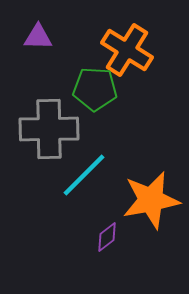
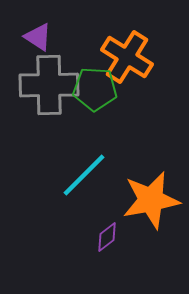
purple triangle: rotated 32 degrees clockwise
orange cross: moved 7 px down
gray cross: moved 44 px up
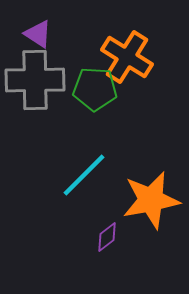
purple triangle: moved 3 px up
gray cross: moved 14 px left, 5 px up
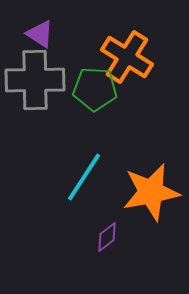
purple triangle: moved 2 px right
cyan line: moved 2 px down; rotated 12 degrees counterclockwise
orange star: moved 8 px up
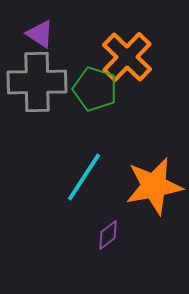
orange cross: rotated 12 degrees clockwise
gray cross: moved 2 px right, 2 px down
green pentagon: rotated 15 degrees clockwise
orange star: moved 3 px right, 6 px up
purple diamond: moved 1 px right, 2 px up
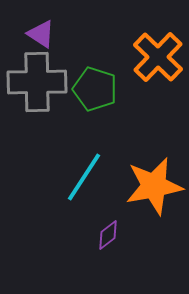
purple triangle: moved 1 px right
orange cross: moved 31 px right
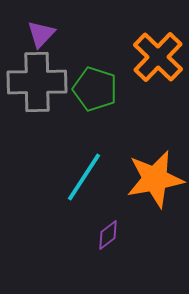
purple triangle: rotated 40 degrees clockwise
orange star: moved 1 px right, 7 px up
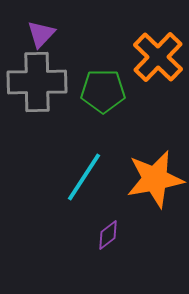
green pentagon: moved 8 px right, 2 px down; rotated 18 degrees counterclockwise
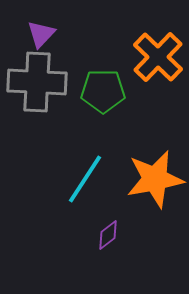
gray cross: rotated 4 degrees clockwise
cyan line: moved 1 px right, 2 px down
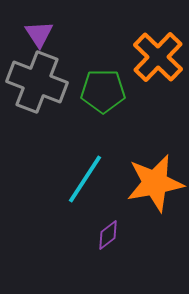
purple triangle: moved 2 px left; rotated 16 degrees counterclockwise
gray cross: rotated 18 degrees clockwise
orange star: moved 4 px down
